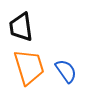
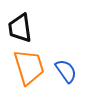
black trapezoid: moved 1 px left, 1 px down
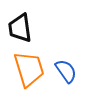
orange trapezoid: moved 2 px down
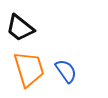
black trapezoid: rotated 44 degrees counterclockwise
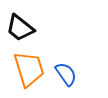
blue semicircle: moved 3 px down
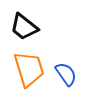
black trapezoid: moved 4 px right, 1 px up
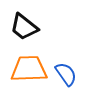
orange trapezoid: rotated 75 degrees counterclockwise
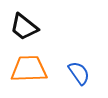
blue semicircle: moved 13 px right, 1 px up
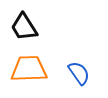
black trapezoid: rotated 20 degrees clockwise
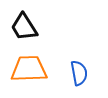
blue semicircle: rotated 25 degrees clockwise
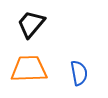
black trapezoid: moved 7 px right, 3 px up; rotated 72 degrees clockwise
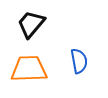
blue semicircle: moved 12 px up
